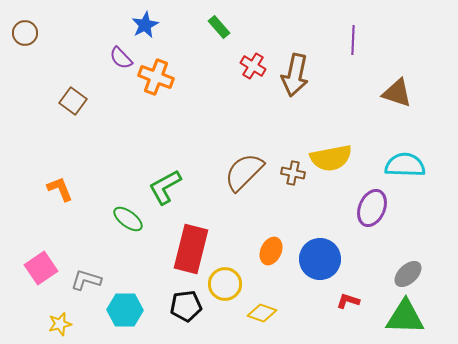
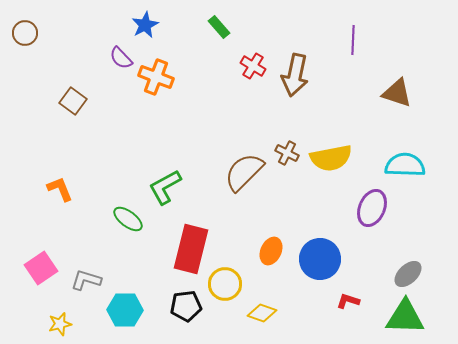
brown cross: moved 6 px left, 20 px up; rotated 15 degrees clockwise
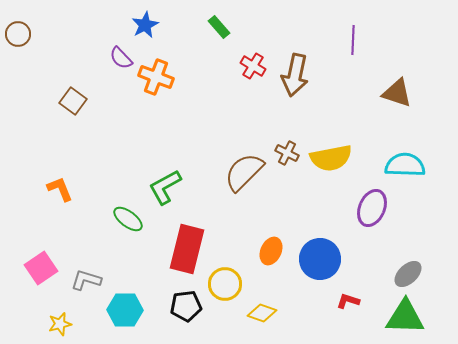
brown circle: moved 7 px left, 1 px down
red rectangle: moved 4 px left
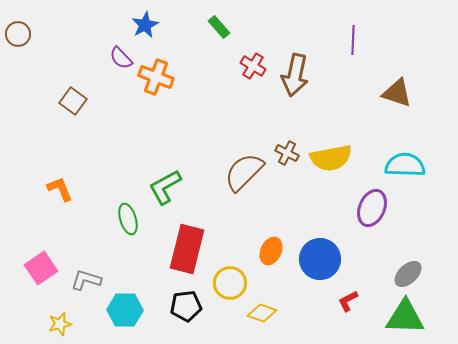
green ellipse: rotated 36 degrees clockwise
yellow circle: moved 5 px right, 1 px up
red L-shape: rotated 45 degrees counterclockwise
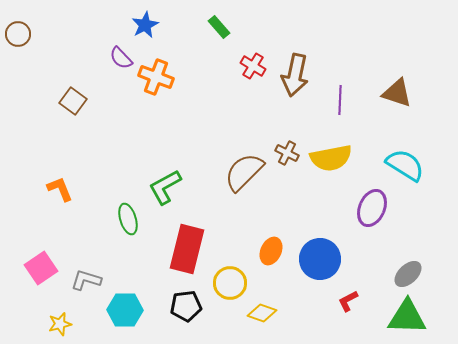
purple line: moved 13 px left, 60 px down
cyan semicircle: rotated 30 degrees clockwise
green triangle: moved 2 px right
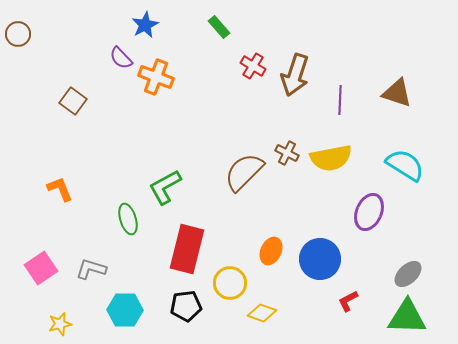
brown arrow: rotated 6 degrees clockwise
purple ellipse: moved 3 px left, 4 px down
gray L-shape: moved 5 px right, 11 px up
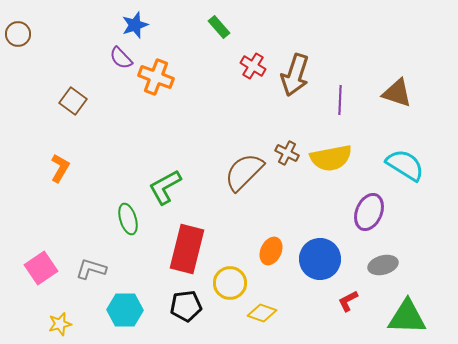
blue star: moved 10 px left; rotated 8 degrees clockwise
orange L-shape: moved 21 px up; rotated 52 degrees clockwise
gray ellipse: moved 25 px left, 9 px up; rotated 28 degrees clockwise
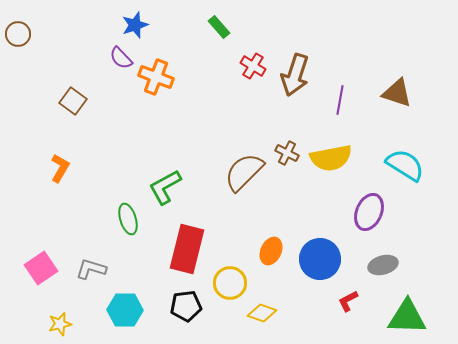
purple line: rotated 8 degrees clockwise
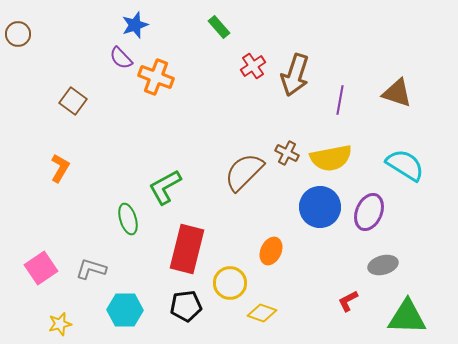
red cross: rotated 25 degrees clockwise
blue circle: moved 52 px up
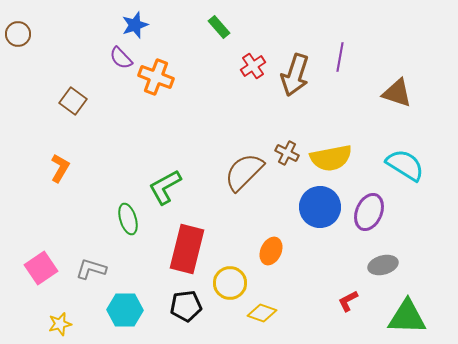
purple line: moved 43 px up
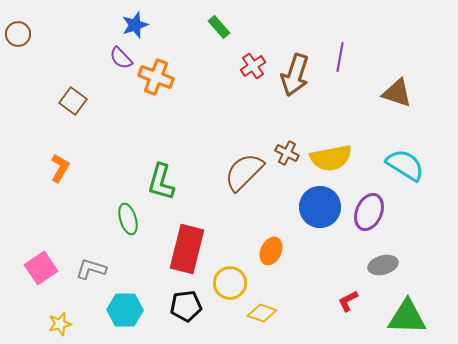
green L-shape: moved 4 px left, 5 px up; rotated 45 degrees counterclockwise
